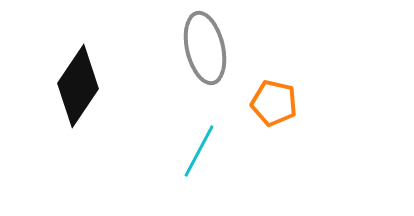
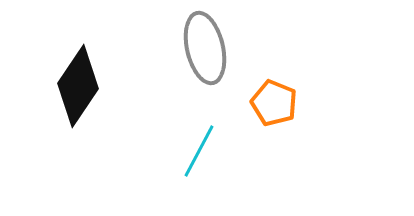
orange pentagon: rotated 9 degrees clockwise
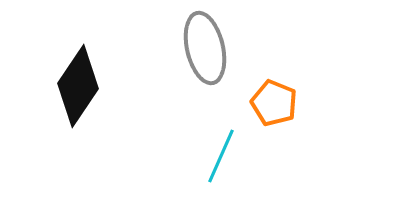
cyan line: moved 22 px right, 5 px down; rotated 4 degrees counterclockwise
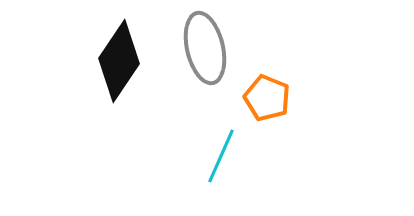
black diamond: moved 41 px right, 25 px up
orange pentagon: moved 7 px left, 5 px up
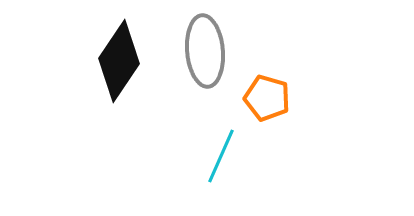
gray ellipse: moved 3 px down; rotated 8 degrees clockwise
orange pentagon: rotated 6 degrees counterclockwise
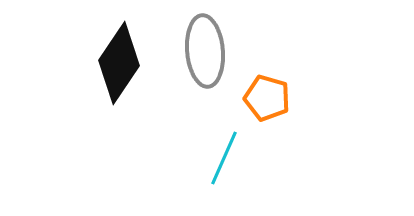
black diamond: moved 2 px down
cyan line: moved 3 px right, 2 px down
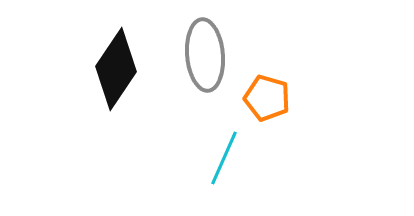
gray ellipse: moved 4 px down
black diamond: moved 3 px left, 6 px down
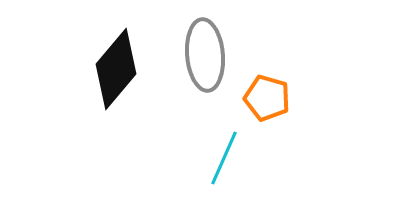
black diamond: rotated 6 degrees clockwise
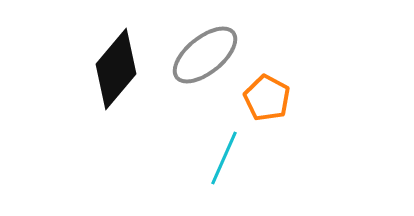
gray ellipse: rotated 56 degrees clockwise
orange pentagon: rotated 12 degrees clockwise
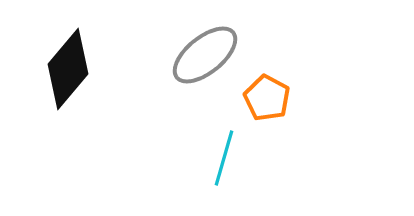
black diamond: moved 48 px left
cyan line: rotated 8 degrees counterclockwise
